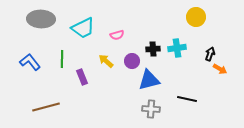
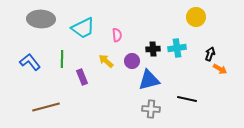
pink semicircle: rotated 80 degrees counterclockwise
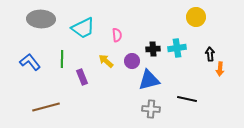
black arrow: rotated 24 degrees counterclockwise
orange arrow: rotated 64 degrees clockwise
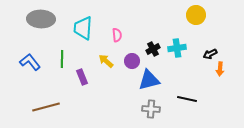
yellow circle: moved 2 px up
cyan trapezoid: rotated 120 degrees clockwise
black cross: rotated 24 degrees counterclockwise
black arrow: rotated 112 degrees counterclockwise
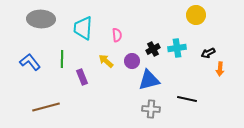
black arrow: moved 2 px left, 1 px up
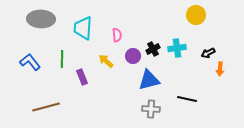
purple circle: moved 1 px right, 5 px up
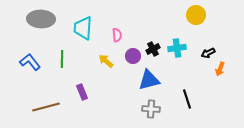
orange arrow: rotated 16 degrees clockwise
purple rectangle: moved 15 px down
black line: rotated 60 degrees clockwise
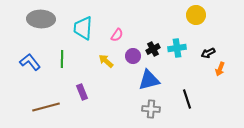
pink semicircle: rotated 40 degrees clockwise
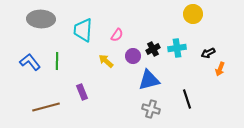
yellow circle: moved 3 px left, 1 px up
cyan trapezoid: moved 2 px down
green line: moved 5 px left, 2 px down
gray cross: rotated 12 degrees clockwise
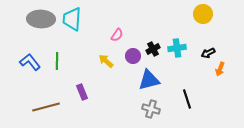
yellow circle: moved 10 px right
cyan trapezoid: moved 11 px left, 11 px up
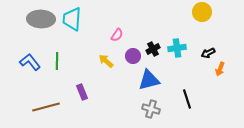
yellow circle: moved 1 px left, 2 px up
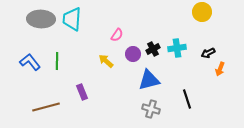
purple circle: moved 2 px up
